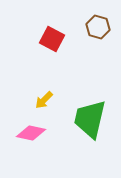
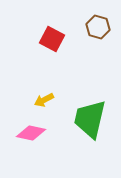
yellow arrow: rotated 18 degrees clockwise
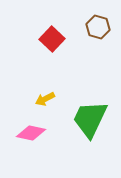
red square: rotated 15 degrees clockwise
yellow arrow: moved 1 px right, 1 px up
green trapezoid: rotated 12 degrees clockwise
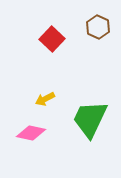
brown hexagon: rotated 10 degrees clockwise
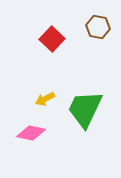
brown hexagon: rotated 15 degrees counterclockwise
green trapezoid: moved 5 px left, 10 px up
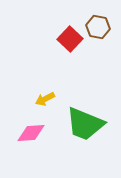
red square: moved 18 px right
green trapezoid: moved 15 px down; rotated 93 degrees counterclockwise
pink diamond: rotated 16 degrees counterclockwise
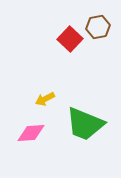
brown hexagon: rotated 20 degrees counterclockwise
